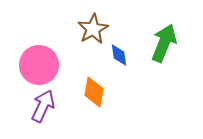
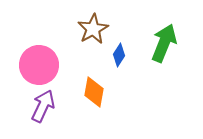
blue diamond: rotated 40 degrees clockwise
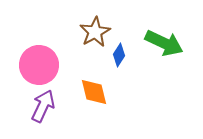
brown star: moved 2 px right, 3 px down
green arrow: rotated 93 degrees clockwise
orange diamond: rotated 24 degrees counterclockwise
